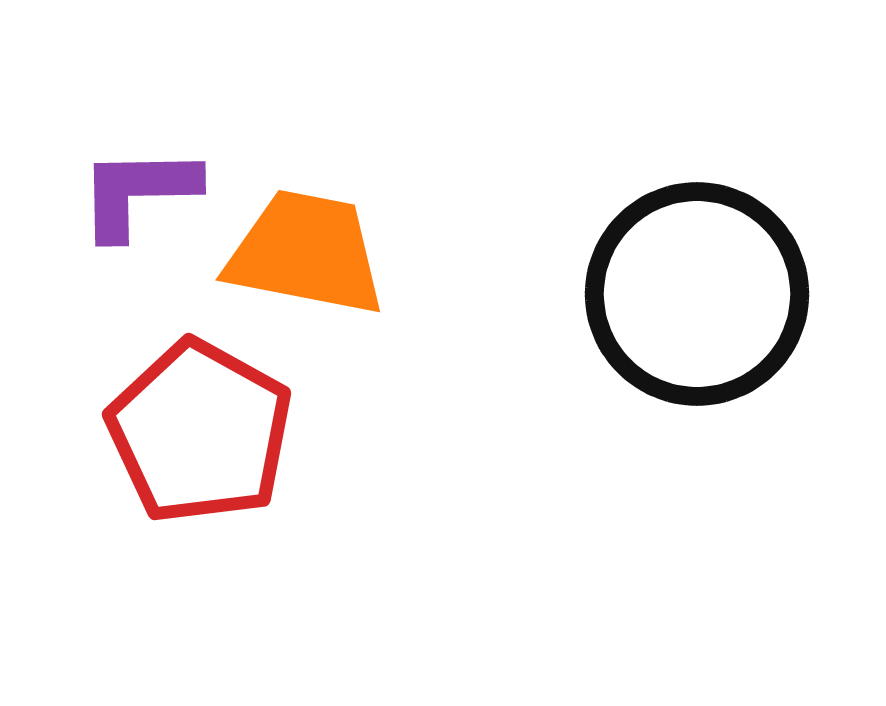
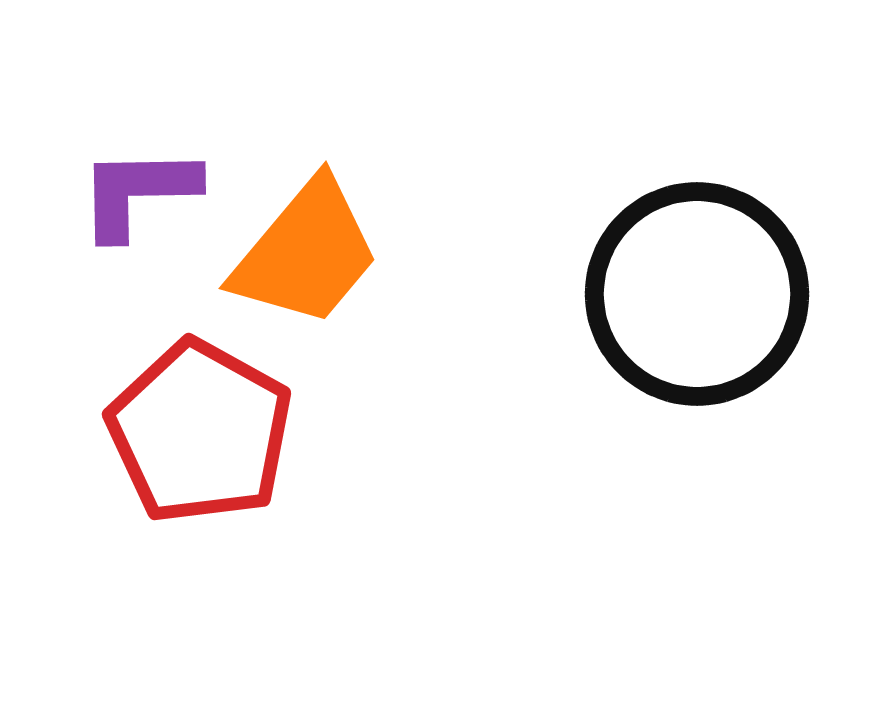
orange trapezoid: rotated 119 degrees clockwise
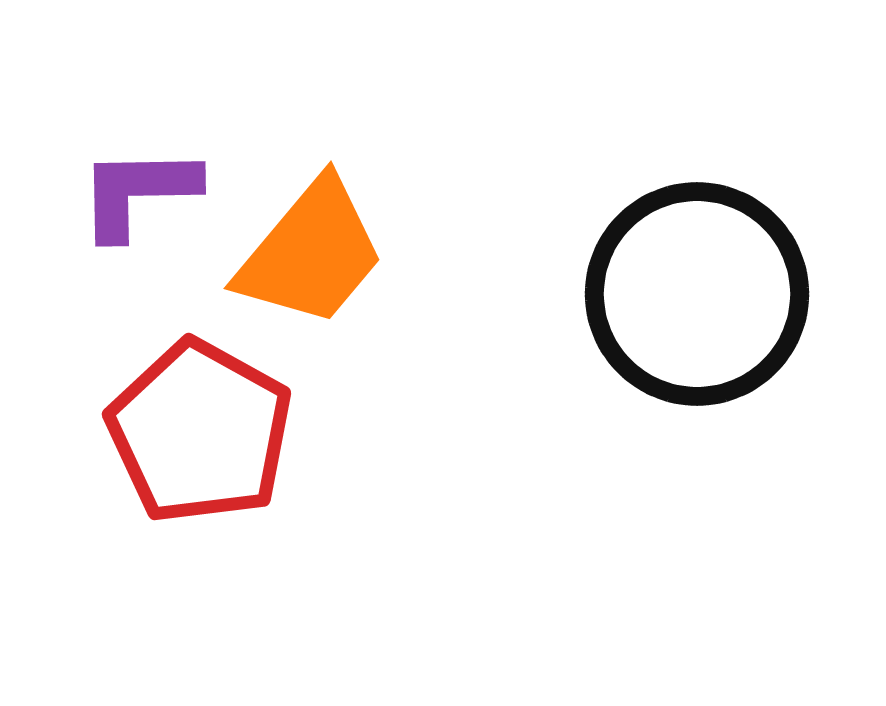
orange trapezoid: moved 5 px right
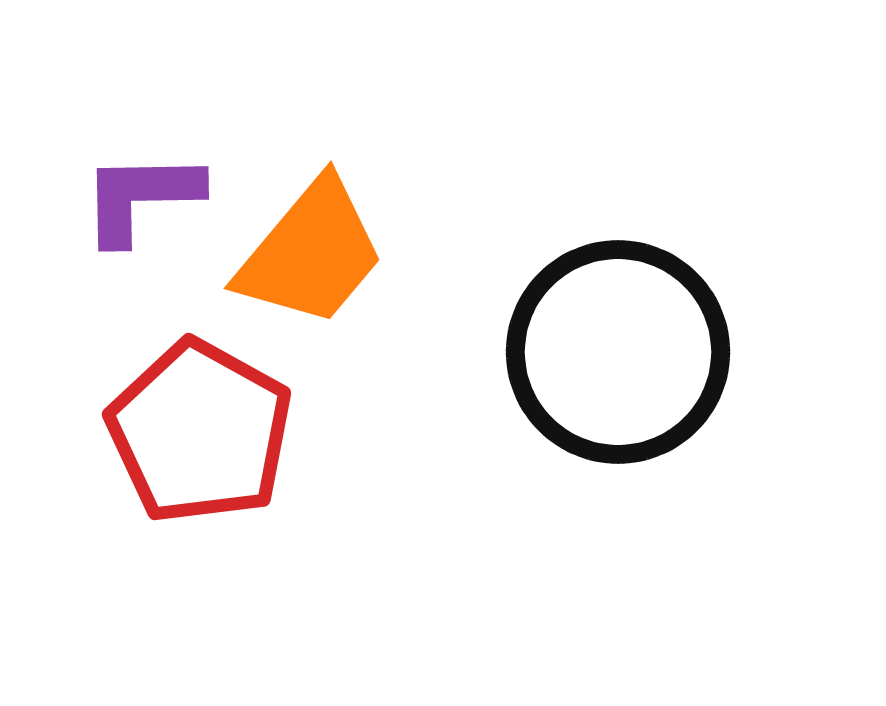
purple L-shape: moved 3 px right, 5 px down
black circle: moved 79 px left, 58 px down
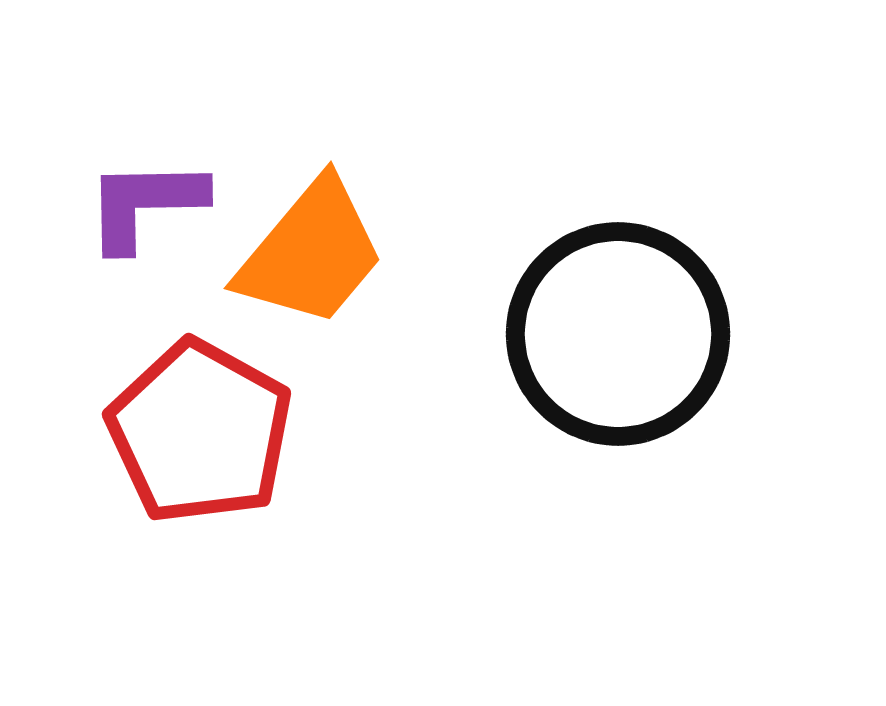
purple L-shape: moved 4 px right, 7 px down
black circle: moved 18 px up
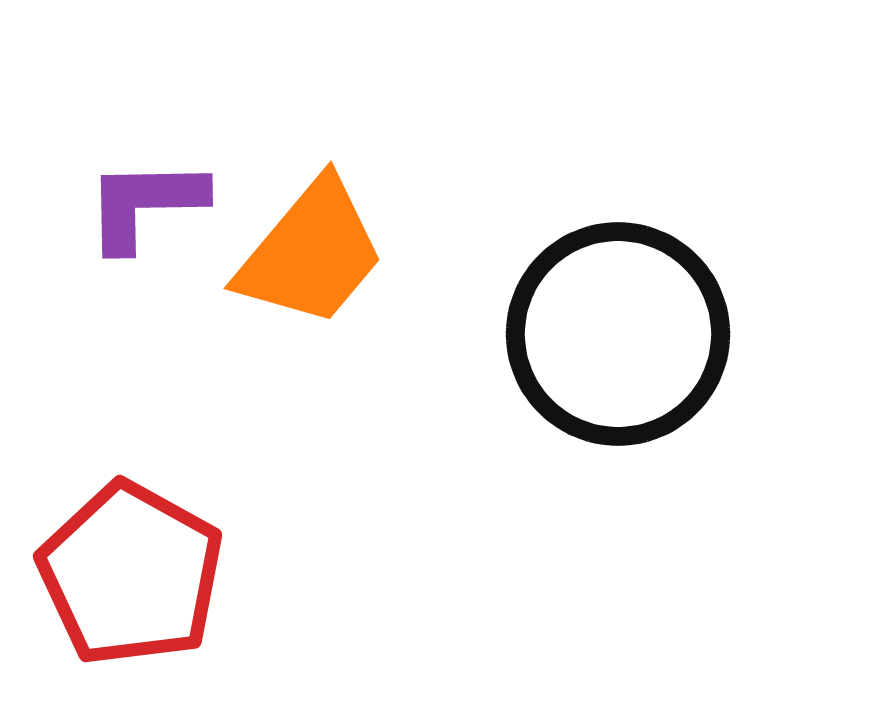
red pentagon: moved 69 px left, 142 px down
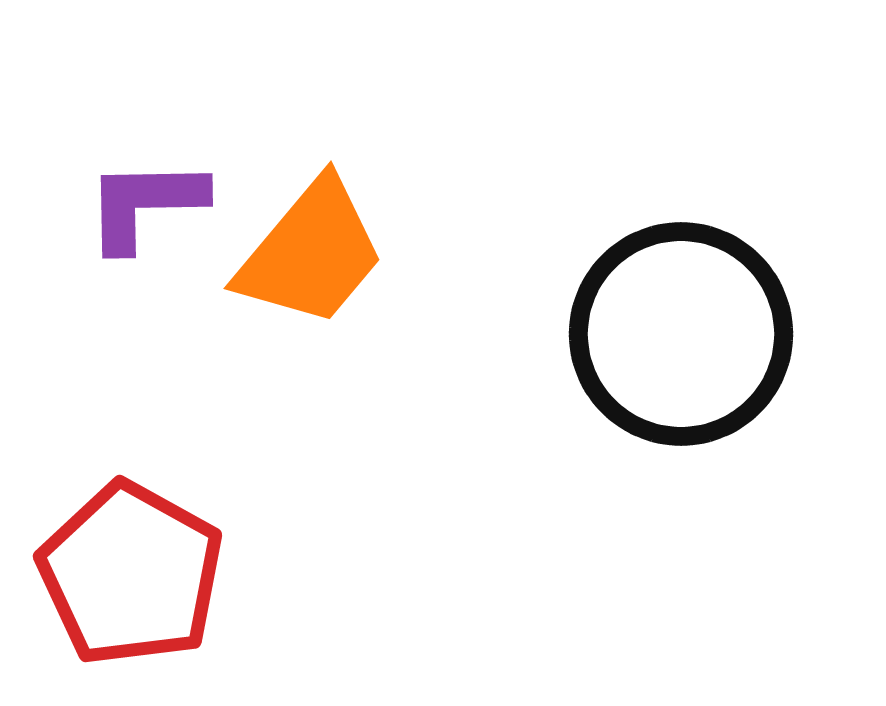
black circle: moved 63 px right
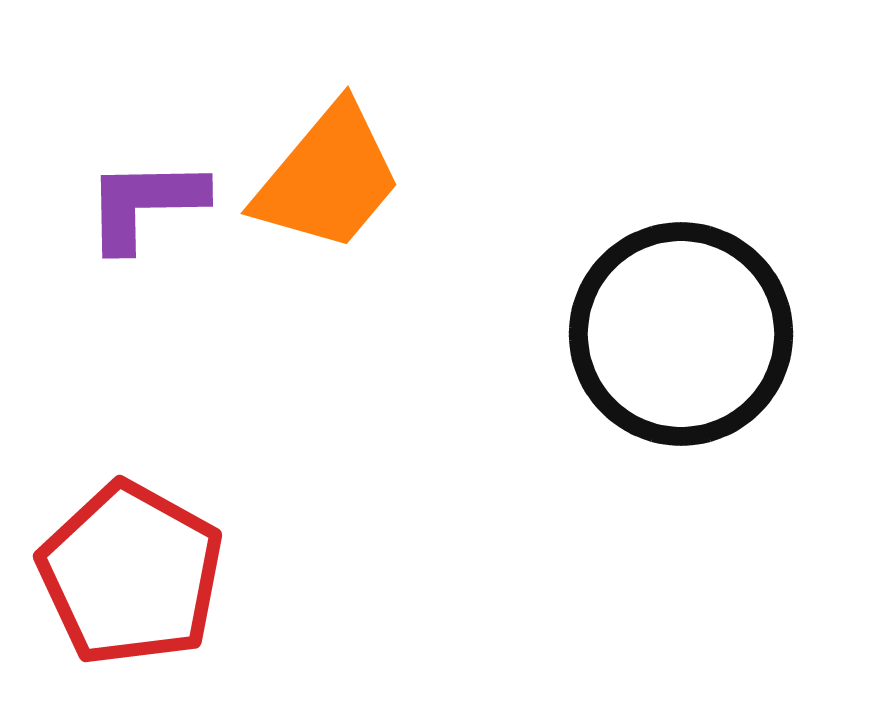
orange trapezoid: moved 17 px right, 75 px up
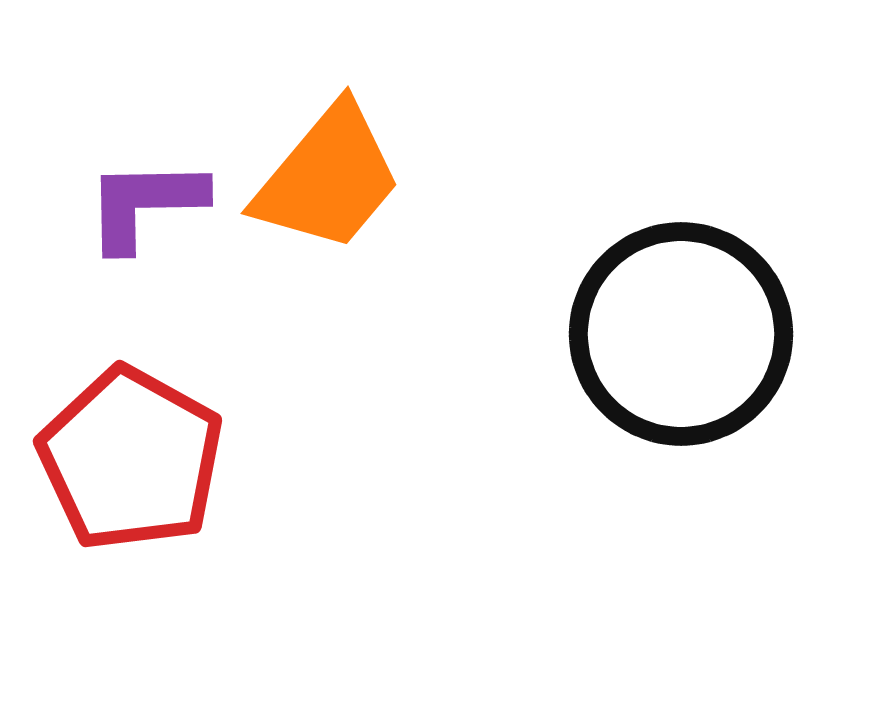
red pentagon: moved 115 px up
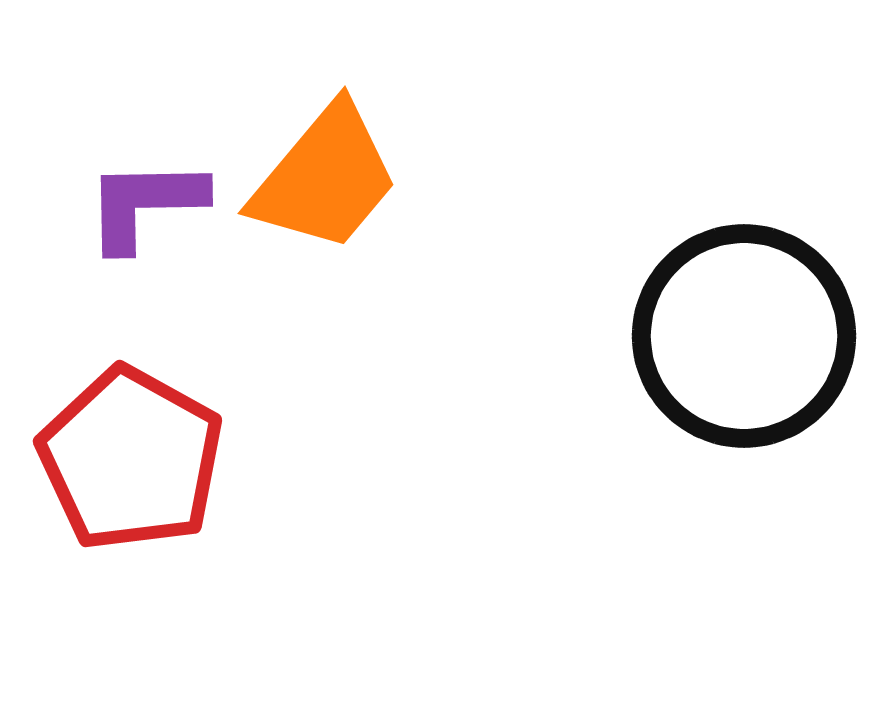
orange trapezoid: moved 3 px left
black circle: moved 63 px right, 2 px down
